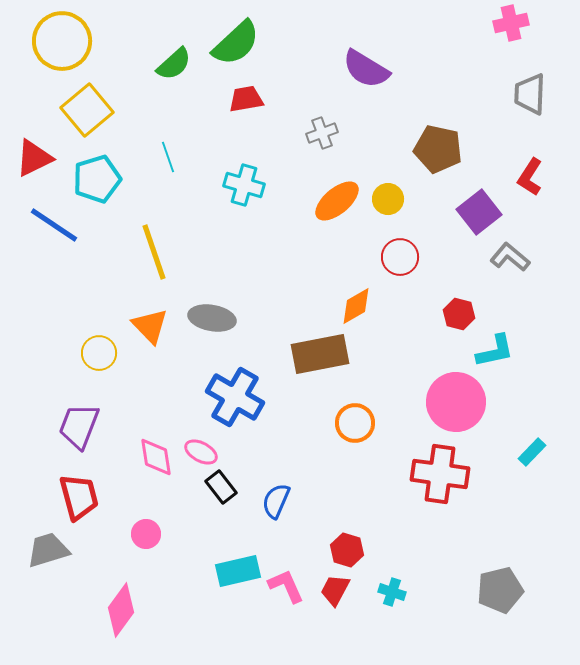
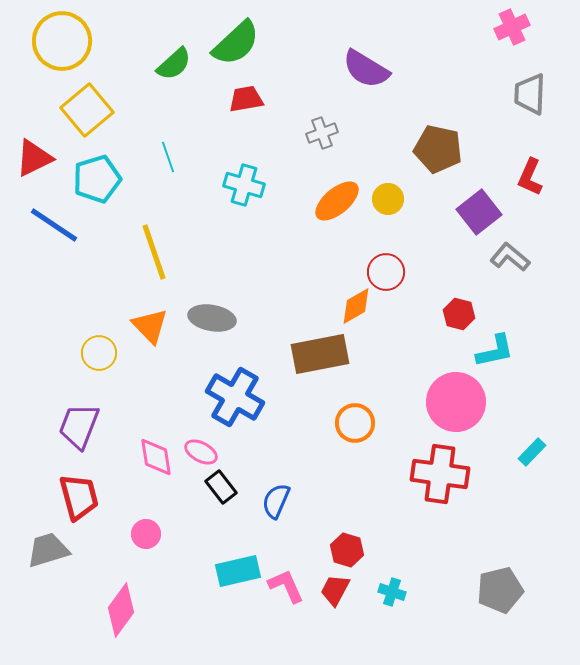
pink cross at (511, 23): moved 1 px right, 4 px down; rotated 12 degrees counterclockwise
red L-shape at (530, 177): rotated 9 degrees counterclockwise
red circle at (400, 257): moved 14 px left, 15 px down
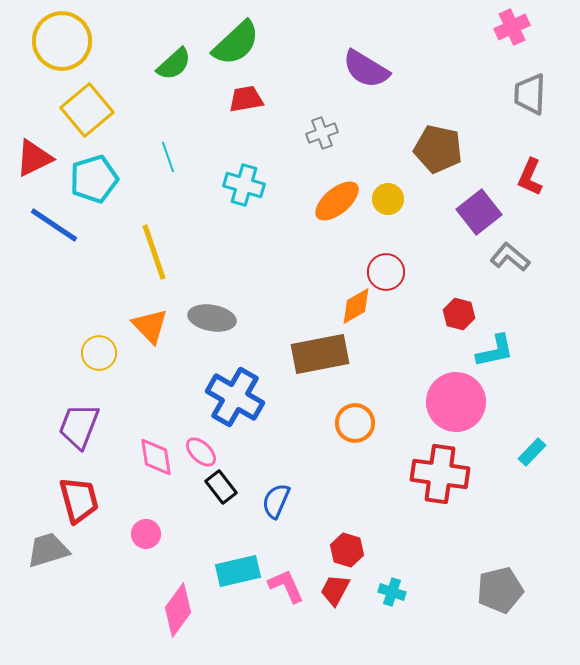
cyan pentagon at (97, 179): moved 3 px left
pink ellipse at (201, 452): rotated 16 degrees clockwise
red trapezoid at (79, 497): moved 3 px down
pink diamond at (121, 610): moved 57 px right
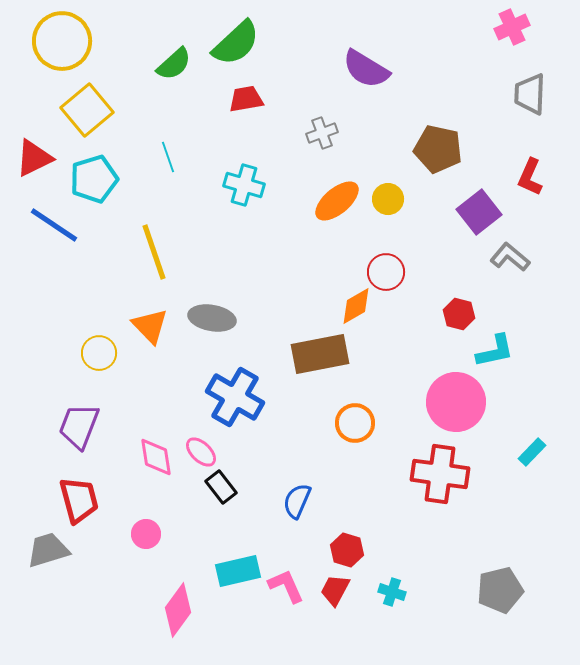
blue semicircle at (276, 501): moved 21 px right
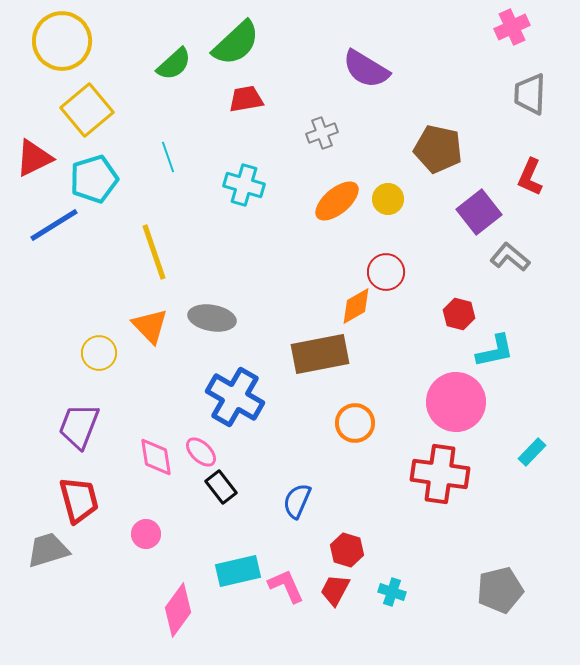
blue line at (54, 225): rotated 66 degrees counterclockwise
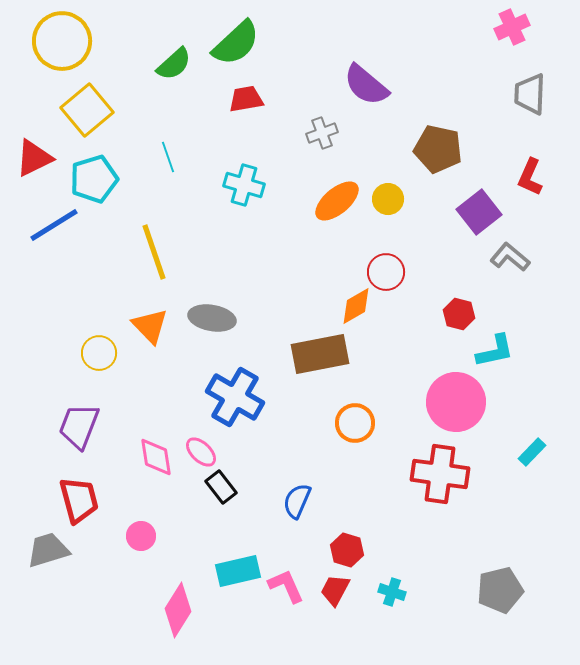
purple semicircle at (366, 69): moved 16 px down; rotated 9 degrees clockwise
pink circle at (146, 534): moved 5 px left, 2 px down
pink diamond at (178, 610): rotated 4 degrees counterclockwise
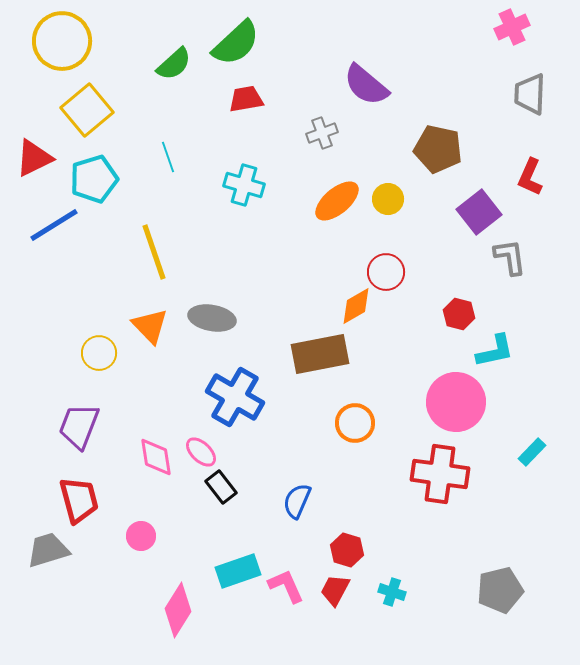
gray L-shape at (510, 257): rotated 42 degrees clockwise
cyan rectangle at (238, 571): rotated 6 degrees counterclockwise
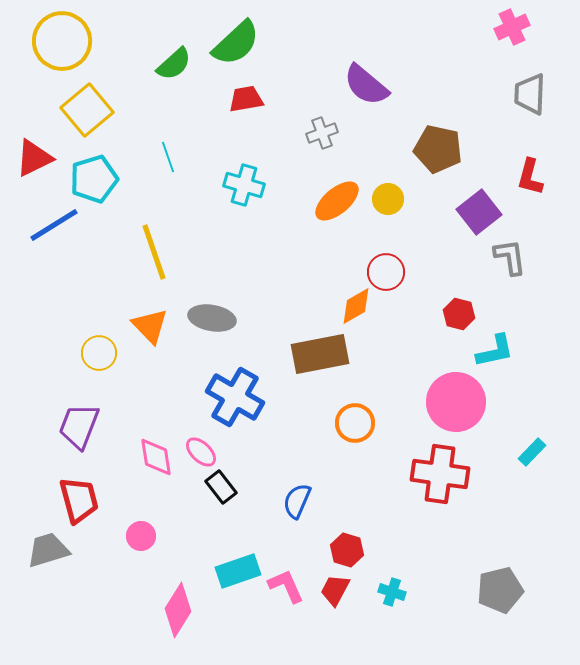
red L-shape at (530, 177): rotated 9 degrees counterclockwise
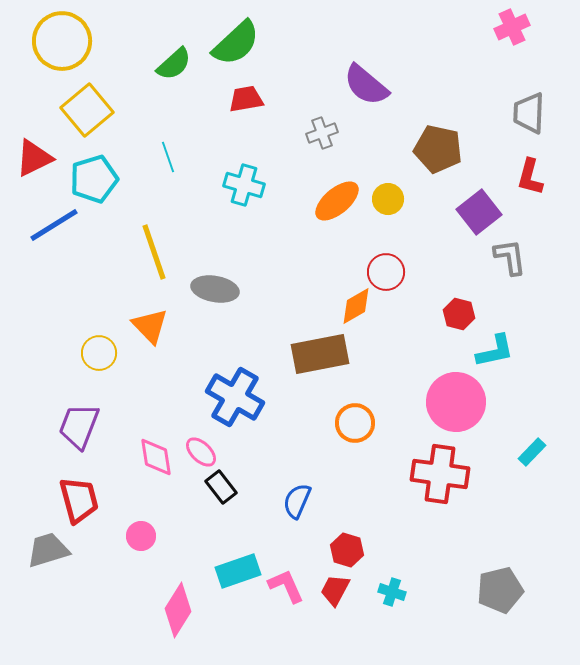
gray trapezoid at (530, 94): moved 1 px left, 19 px down
gray ellipse at (212, 318): moved 3 px right, 29 px up
